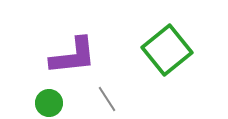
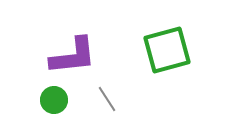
green square: rotated 24 degrees clockwise
green circle: moved 5 px right, 3 px up
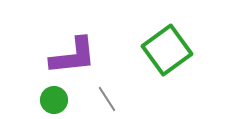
green square: rotated 21 degrees counterclockwise
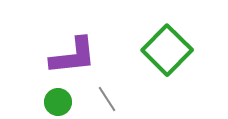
green square: rotated 9 degrees counterclockwise
green circle: moved 4 px right, 2 px down
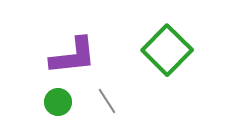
gray line: moved 2 px down
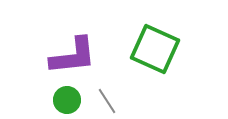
green square: moved 12 px left, 1 px up; rotated 21 degrees counterclockwise
green circle: moved 9 px right, 2 px up
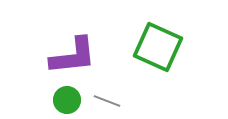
green square: moved 3 px right, 2 px up
gray line: rotated 36 degrees counterclockwise
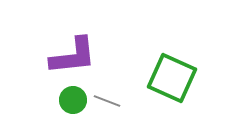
green square: moved 14 px right, 31 px down
green circle: moved 6 px right
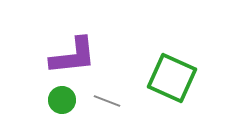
green circle: moved 11 px left
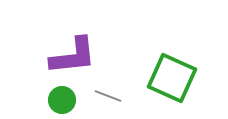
gray line: moved 1 px right, 5 px up
